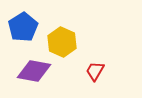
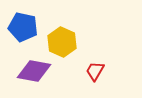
blue pentagon: rotated 28 degrees counterclockwise
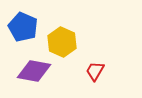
blue pentagon: rotated 12 degrees clockwise
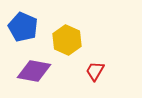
yellow hexagon: moved 5 px right, 2 px up
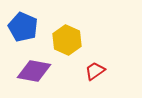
red trapezoid: rotated 25 degrees clockwise
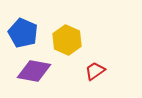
blue pentagon: moved 6 px down
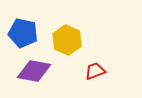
blue pentagon: rotated 12 degrees counterclockwise
red trapezoid: rotated 15 degrees clockwise
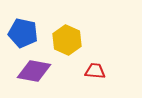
red trapezoid: rotated 25 degrees clockwise
